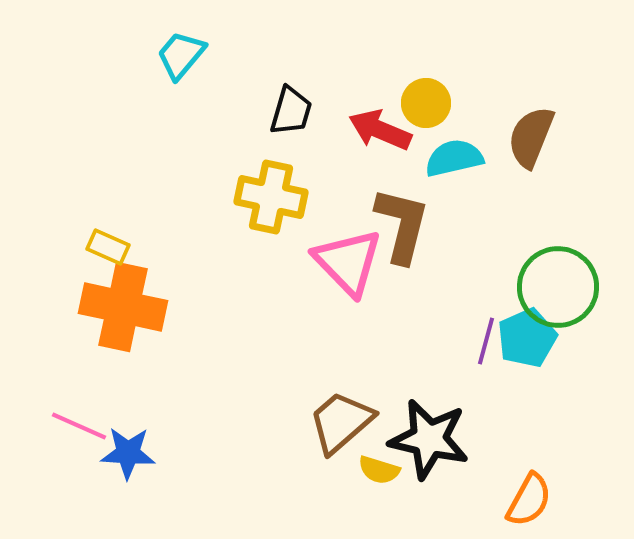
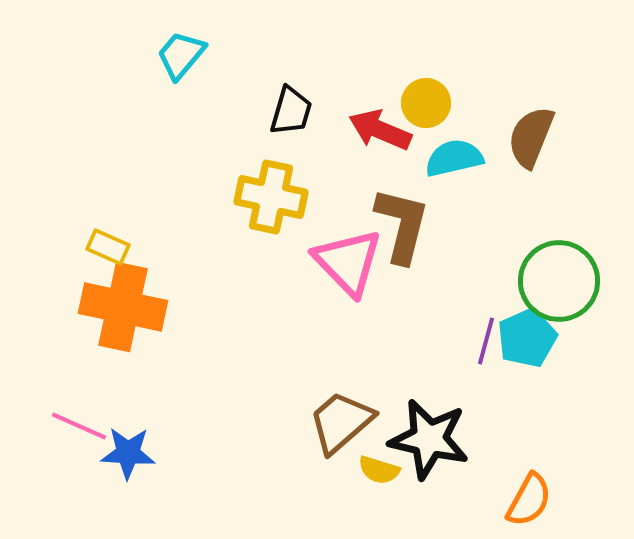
green circle: moved 1 px right, 6 px up
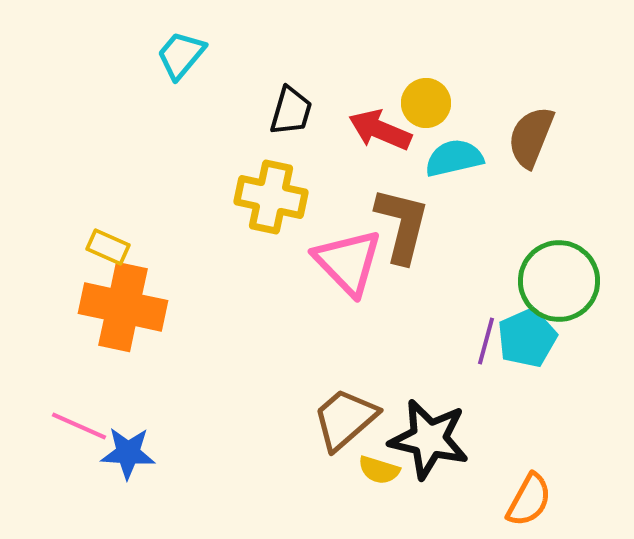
brown trapezoid: moved 4 px right, 3 px up
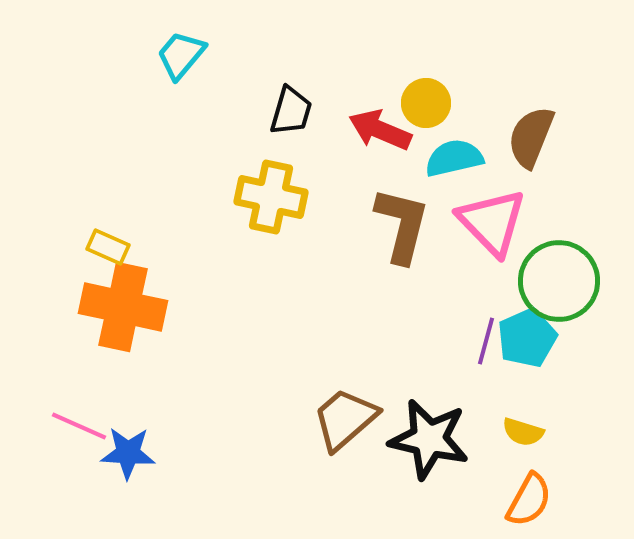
pink triangle: moved 144 px right, 40 px up
yellow semicircle: moved 144 px right, 38 px up
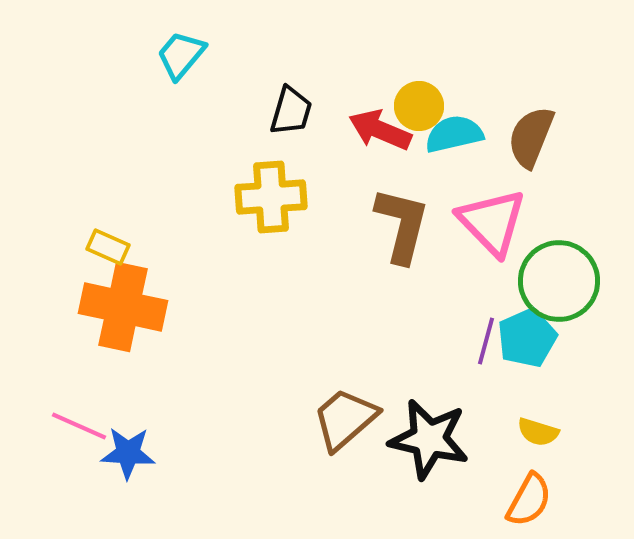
yellow circle: moved 7 px left, 3 px down
cyan semicircle: moved 24 px up
yellow cross: rotated 16 degrees counterclockwise
yellow semicircle: moved 15 px right
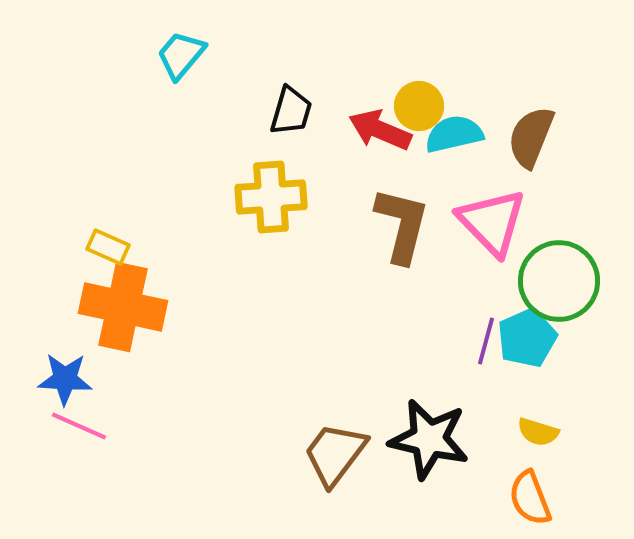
brown trapezoid: moved 10 px left, 35 px down; rotated 12 degrees counterclockwise
blue star: moved 63 px left, 74 px up
orange semicircle: moved 1 px right, 2 px up; rotated 130 degrees clockwise
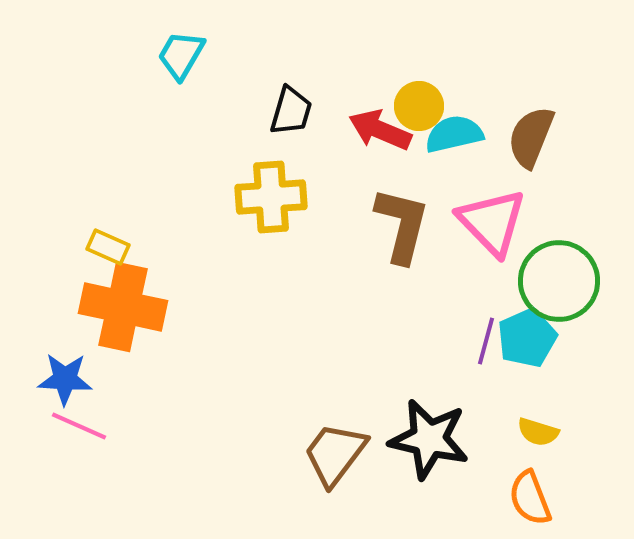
cyan trapezoid: rotated 10 degrees counterclockwise
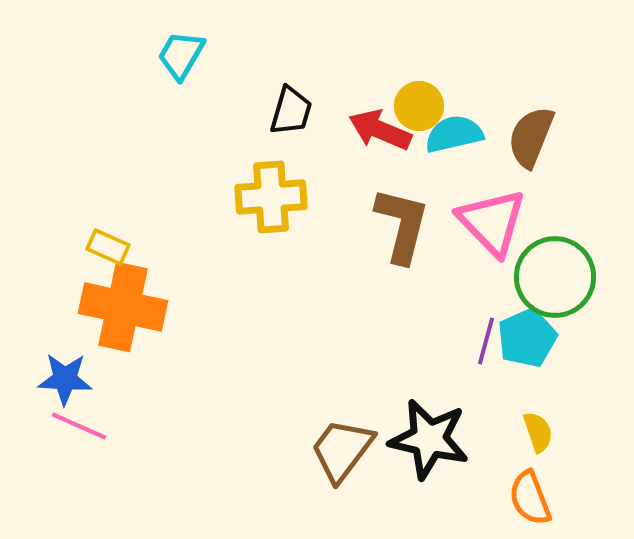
green circle: moved 4 px left, 4 px up
yellow semicircle: rotated 126 degrees counterclockwise
brown trapezoid: moved 7 px right, 4 px up
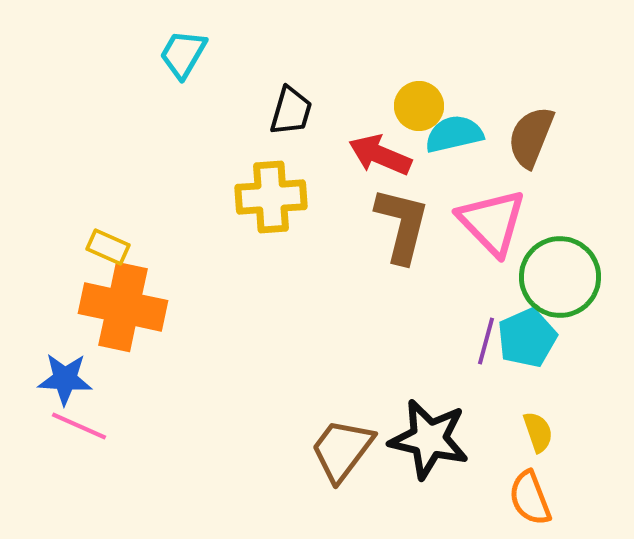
cyan trapezoid: moved 2 px right, 1 px up
red arrow: moved 25 px down
green circle: moved 5 px right
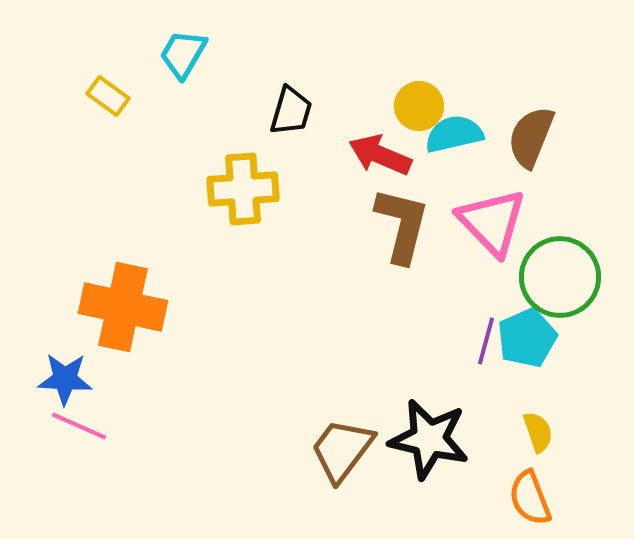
yellow cross: moved 28 px left, 8 px up
yellow rectangle: moved 151 px up; rotated 12 degrees clockwise
